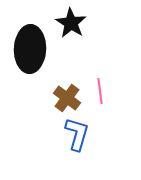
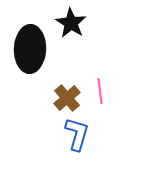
brown cross: rotated 12 degrees clockwise
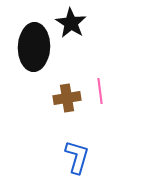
black ellipse: moved 4 px right, 2 px up
brown cross: rotated 32 degrees clockwise
blue L-shape: moved 23 px down
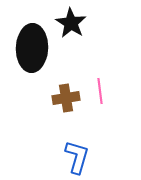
black ellipse: moved 2 px left, 1 px down
brown cross: moved 1 px left
